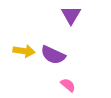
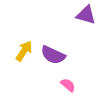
purple triangle: moved 15 px right; rotated 45 degrees counterclockwise
yellow arrow: rotated 65 degrees counterclockwise
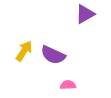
purple triangle: moved 1 px left, 1 px up; rotated 45 degrees counterclockwise
pink semicircle: rotated 42 degrees counterclockwise
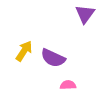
purple triangle: rotated 25 degrees counterclockwise
purple semicircle: moved 3 px down
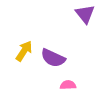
purple triangle: rotated 15 degrees counterclockwise
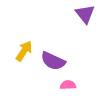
purple semicircle: moved 3 px down
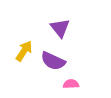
purple triangle: moved 25 px left, 14 px down
pink semicircle: moved 3 px right, 1 px up
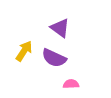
purple triangle: rotated 15 degrees counterclockwise
purple semicircle: moved 1 px right, 3 px up
